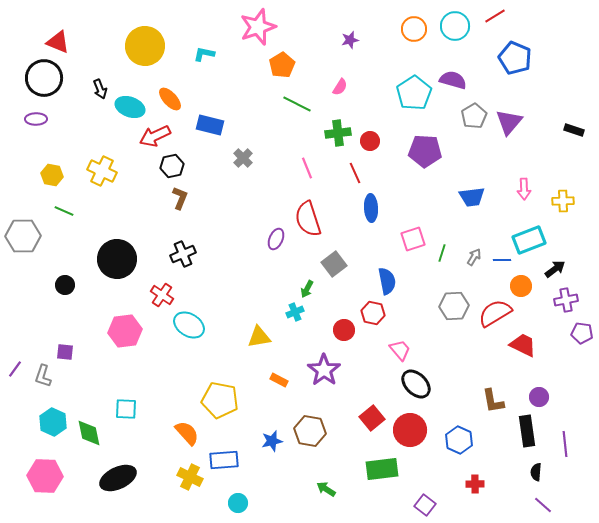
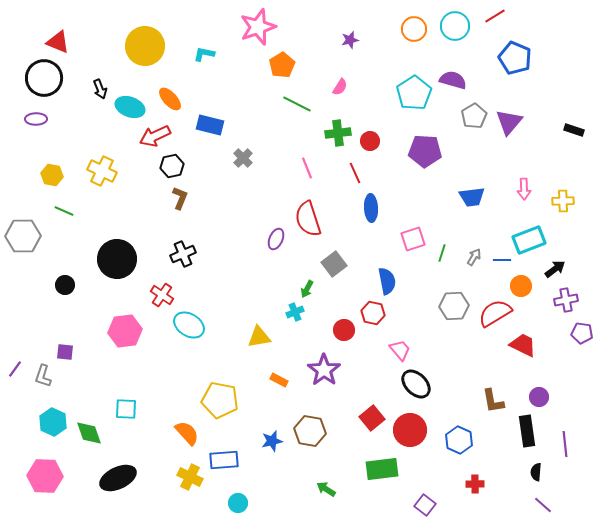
green diamond at (89, 433): rotated 8 degrees counterclockwise
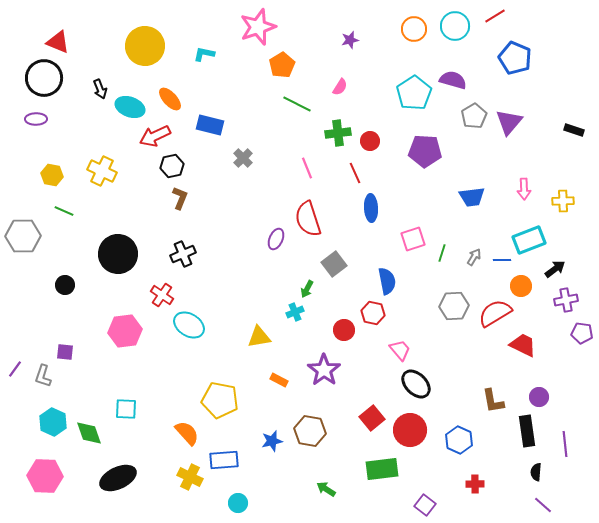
black circle at (117, 259): moved 1 px right, 5 px up
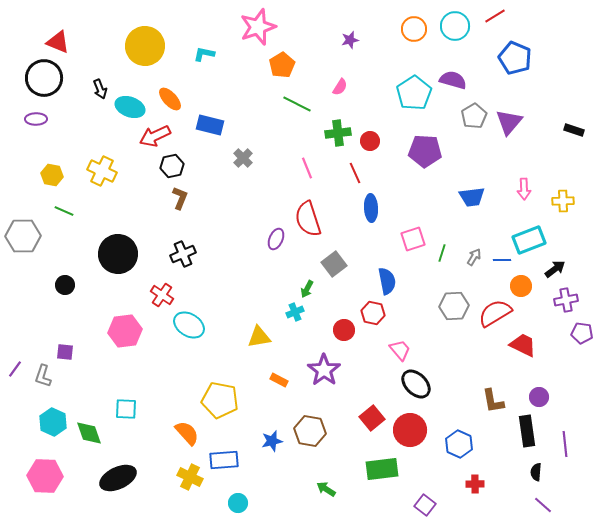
blue hexagon at (459, 440): moved 4 px down
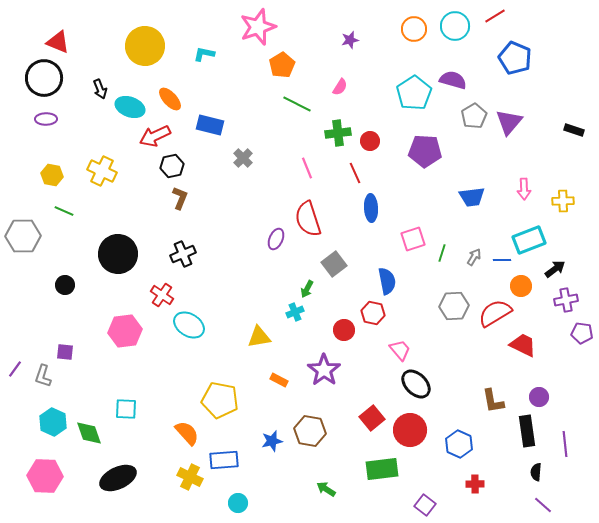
purple ellipse at (36, 119): moved 10 px right
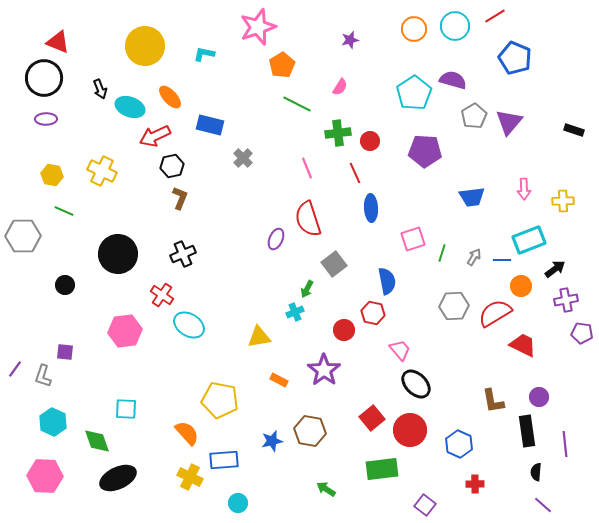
orange ellipse at (170, 99): moved 2 px up
green diamond at (89, 433): moved 8 px right, 8 px down
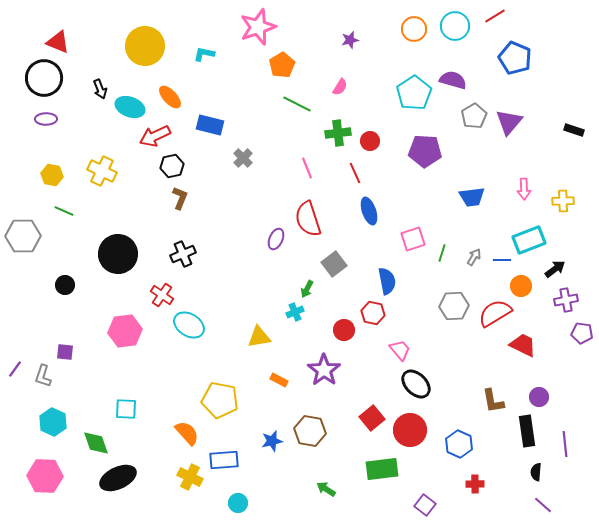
blue ellipse at (371, 208): moved 2 px left, 3 px down; rotated 16 degrees counterclockwise
green diamond at (97, 441): moved 1 px left, 2 px down
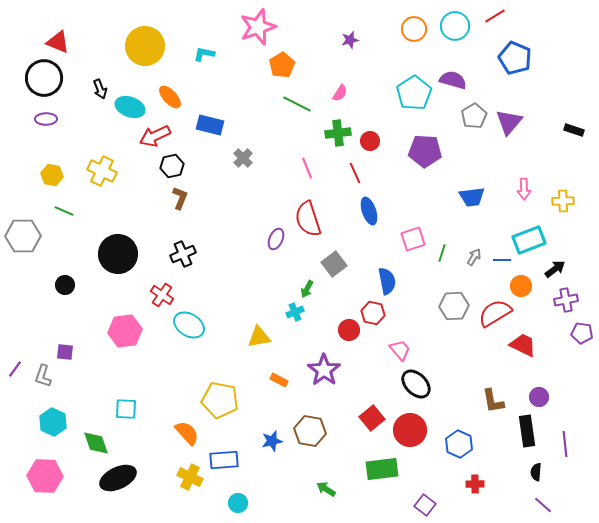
pink semicircle at (340, 87): moved 6 px down
red circle at (344, 330): moved 5 px right
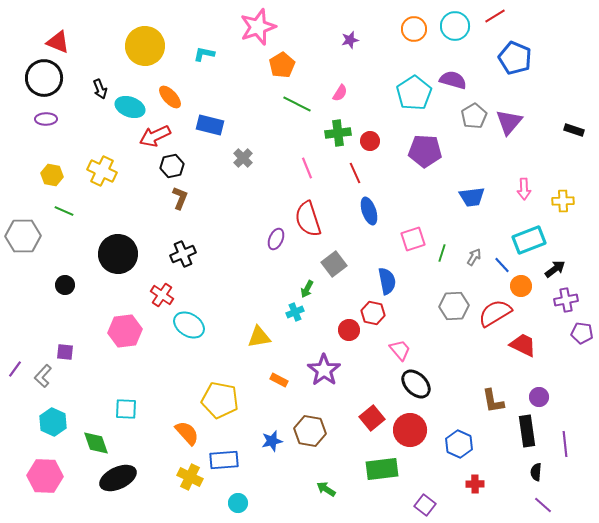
blue line at (502, 260): moved 5 px down; rotated 48 degrees clockwise
gray L-shape at (43, 376): rotated 25 degrees clockwise
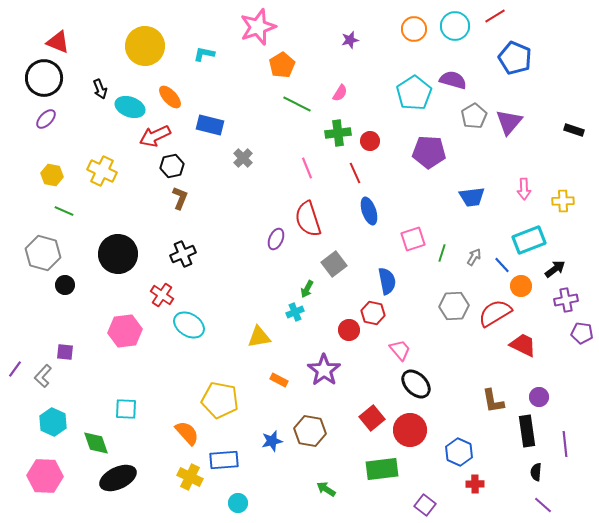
purple ellipse at (46, 119): rotated 45 degrees counterclockwise
purple pentagon at (425, 151): moved 4 px right, 1 px down
gray hexagon at (23, 236): moved 20 px right, 17 px down; rotated 16 degrees clockwise
blue hexagon at (459, 444): moved 8 px down
